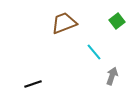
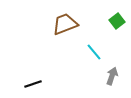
brown trapezoid: moved 1 px right, 1 px down
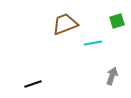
green square: rotated 21 degrees clockwise
cyan line: moved 1 px left, 9 px up; rotated 60 degrees counterclockwise
